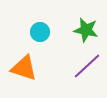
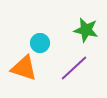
cyan circle: moved 11 px down
purple line: moved 13 px left, 2 px down
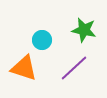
green star: moved 2 px left
cyan circle: moved 2 px right, 3 px up
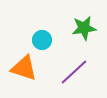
green star: moved 2 px up; rotated 20 degrees counterclockwise
purple line: moved 4 px down
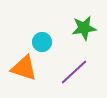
cyan circle: moved 2 px down
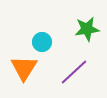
green star: moved 3 px right, 1 px down
orange triangle: rotated 44 degrees clockwise
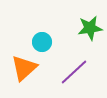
green star: moved 3 px right, 1 px up
orange triangle: rotated 16 degrees clockwise
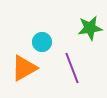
orange triangle: rotated 12 degrees clockwise
purple line: moved 2 px left, 4 px up; rotated 68 degrees counterclockwise
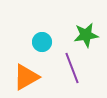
green star: moved 4 px left, 7 px down
orange triangle: moved 2 px right, 9 px down
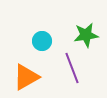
cyan circle: moved 1 px up
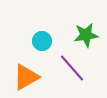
purple line: rotated 20 degrees counterclockwise
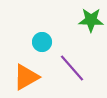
green star: moved 5 px right, 15 px up; rotated 10 degrees clockwise
cyan circle: moved 1 px down
